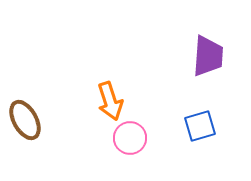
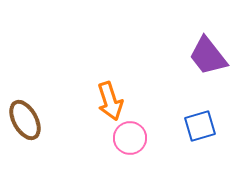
purple trapezoid: rotated 138 degrees clockwise
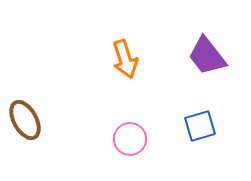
purple trapezoid: moved 1 px left
orange arrow: moved 15 px right, 42 px up
pink circle: moved 1 px down
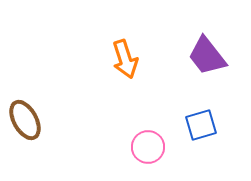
blue square: moved 1 px right, 1 px up
pink circle: moved 18 px right, 8 px down
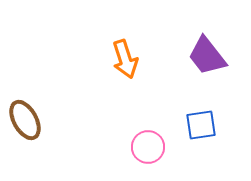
blue square: rotated 8 degrees clockwise
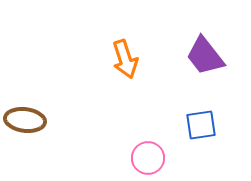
purple trapezoid: moved 2 px left
brown ellipse: rotated 54 degrees counterclockwise
pink circle: moved 11 px down
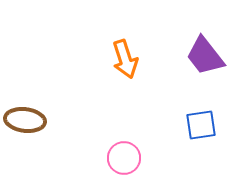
pink circle: moved 24 px left
